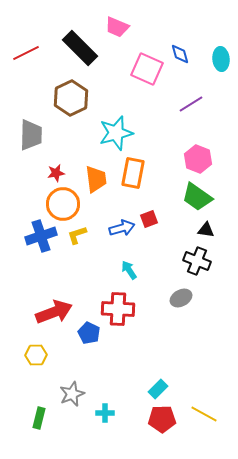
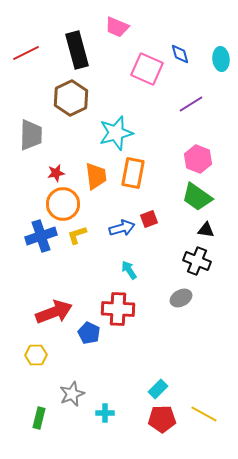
black rectangle: moved 3 px left, 2 px down; rotated 30 degrees clockwise
orange trapezoid: moved 3 px up
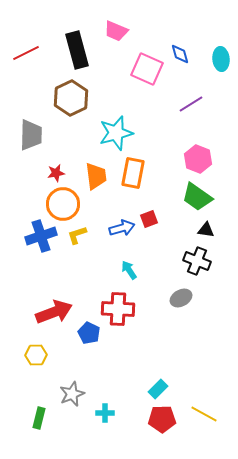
pink trapezoid: moved 1 px left, 4 px down
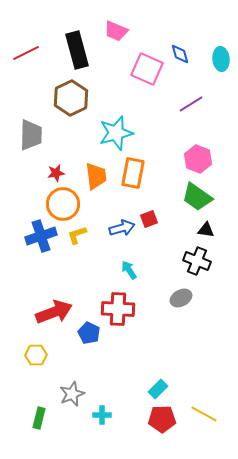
cyan cross: moved 3 px left, 2 px down
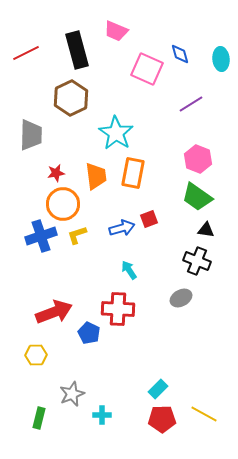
cyan star: rotated 24 degrees counterclockwise
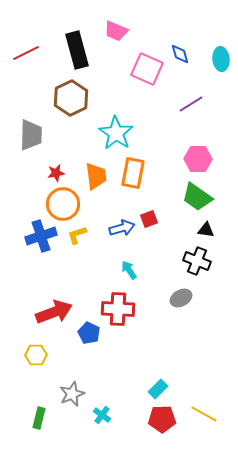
pink hexagon: rotated 20 degrees counterclockwise
cyan cross: rotated 36 degrees clockwise
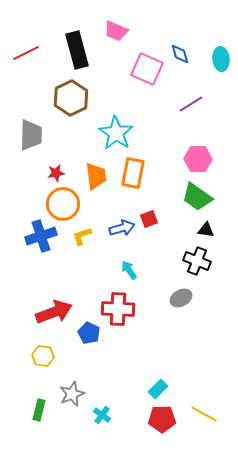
yellow L-shape: moved 5 px right, 1 px down
yellow hexagon: moved 7 px right, 1 px down; rotated 10 degrees clockwise
green rectangle: moved 8 px up
